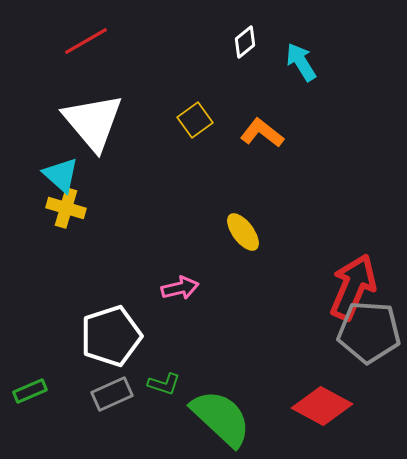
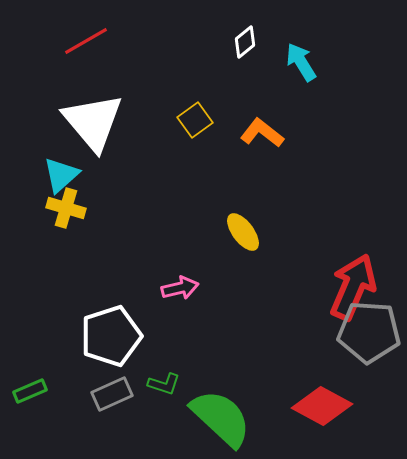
cyan triangle: rotated 36 degrees clockwise
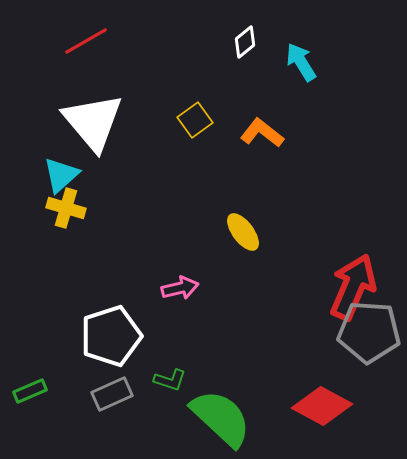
green L-shape: moved 6 px right, 4 px up
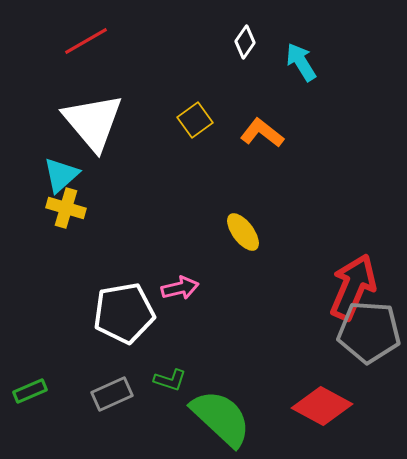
white diamond: rotated 16 degrees counterclockwise
white pentagon: moved 13 px right, 23 px up; rotated 8 degrees clockwise
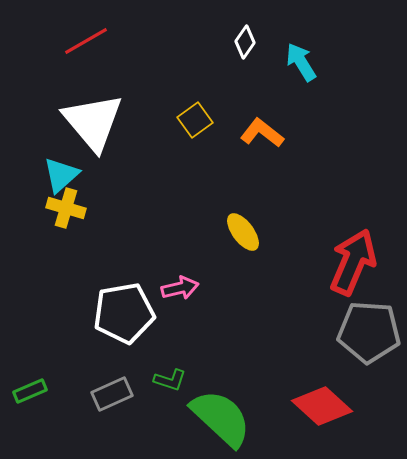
red arrow: moved 25 px up
red diamond: rotated 14 degrees clockwise
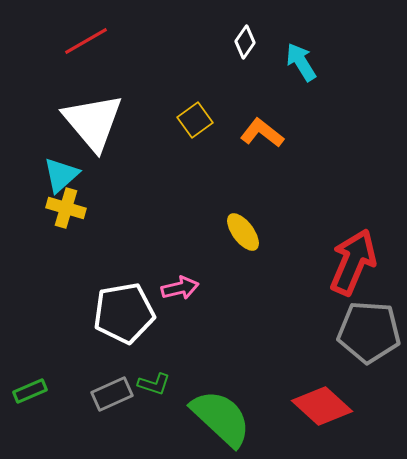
green L-shape: moved 16 px left, 4 px down
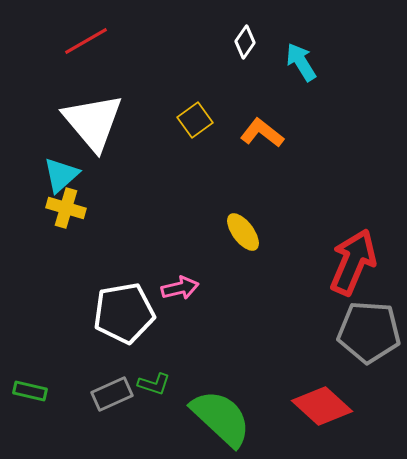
green rectangle: rotated 36 degrees clockwise
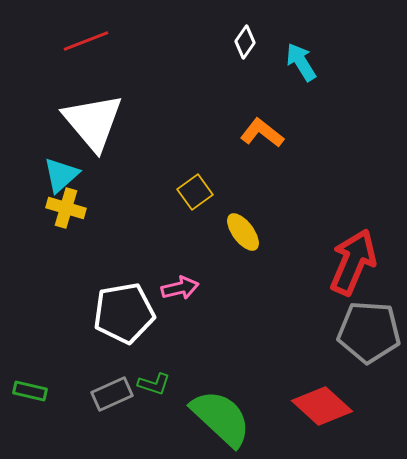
red line: rotated 9 degrees clockwise
yellow square: moved 72 px down
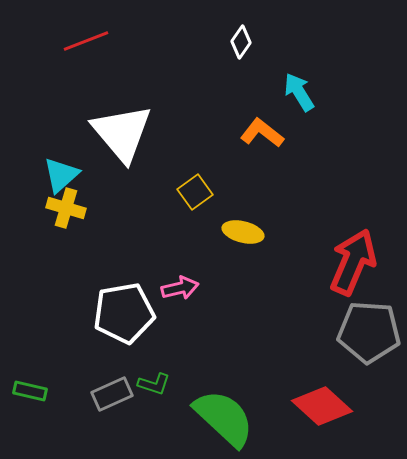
white diamond: moved 4 px left
cyan arrow: moved 2 px left, 30 px down
white triangle: moved 29 px right, 11 px down
yellow ellipse: rotated 39 degrees counterclockwise
green semicircle: moved 3 px right
